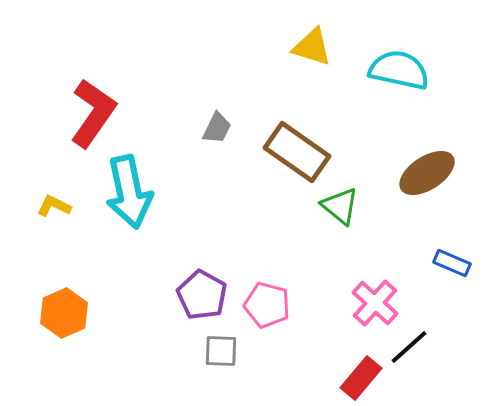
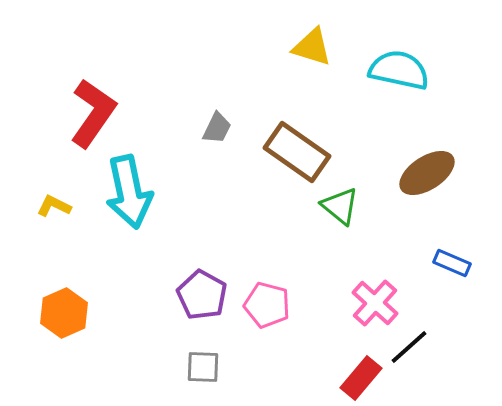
gray square: moved 18 px left, 16 px down
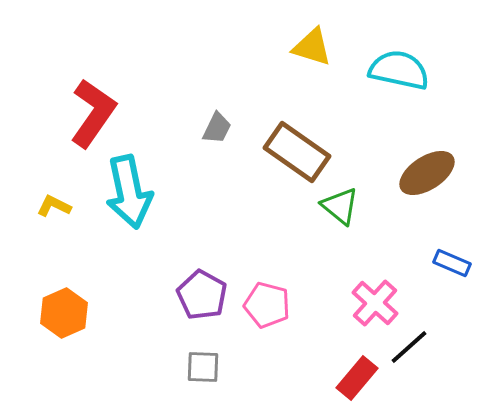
red rectangle: moved 4 px left
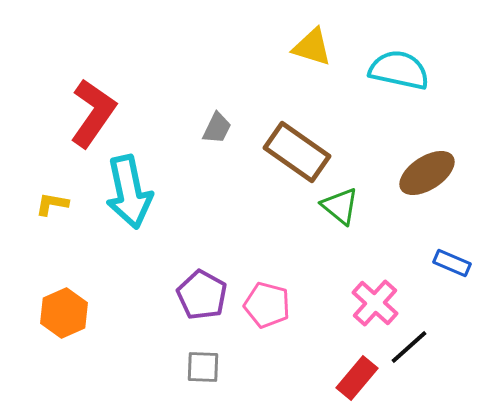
yellow L-shape: moved 2 px left, 2 px up; rotated 16 degrees counterclockwise
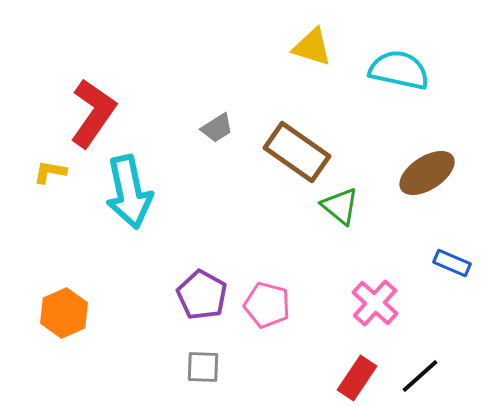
gray trapezoid: rotated 32 degrees clockwise
yellow L-shape: moved 2 px left, 32 px up
black line: moved 11 px right, 29 px down
red rectangle: rotated 6 degrees counterclockwise
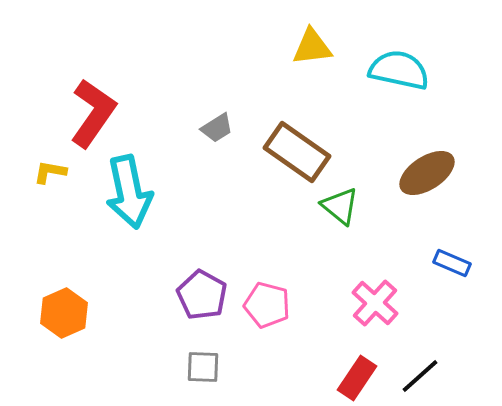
yellow triangle: rotated 24 degrees counterclockwise
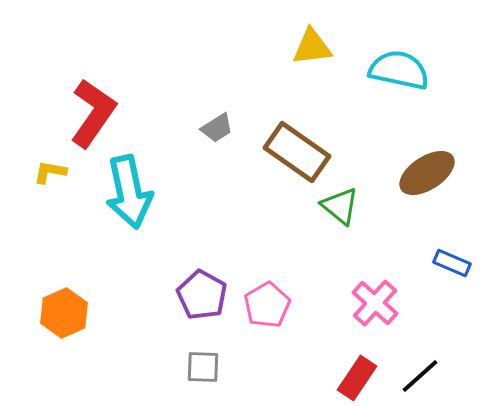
pink pentagon: rotated 27 degrees clockwise
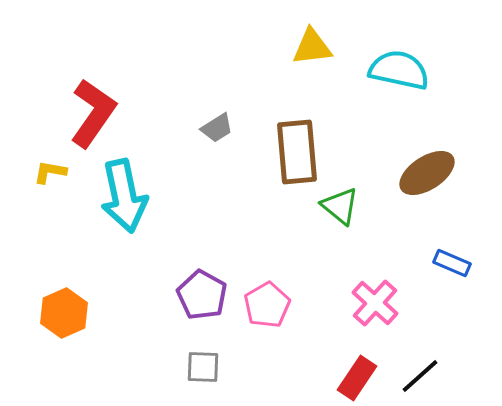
brown rectangle: rotated 50 degrees clockwise
cyan arrow: moved 5 px left, 4 px down
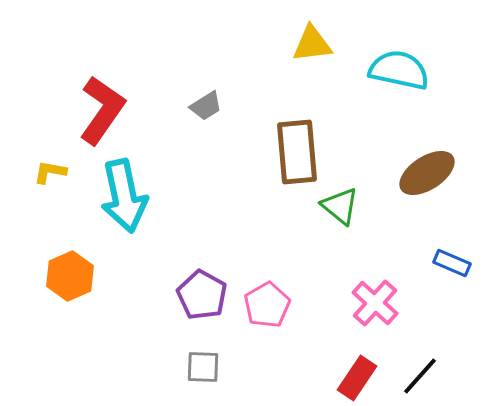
yellow triangle: moved 3 px up
red L-shape: moved 9 px right, 3 px up
gray trapezoid: moved 11 px left, 22 px up
orange hexagon: moved 6 px right, 37 px up
black line: rotated 6 degrees counterclockwise
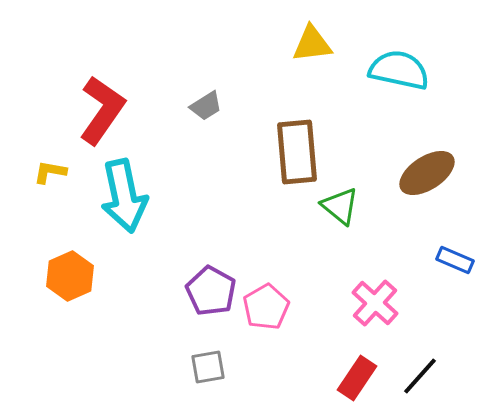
blue rectangle: moved 3 px right, 3 px up
purple pentagon: moved 9 px right, 4 px up
pink pentagon: moved 1 px left, 2 px down
gray square: moved 5 px right; rotated 12 degrees counterclockwise
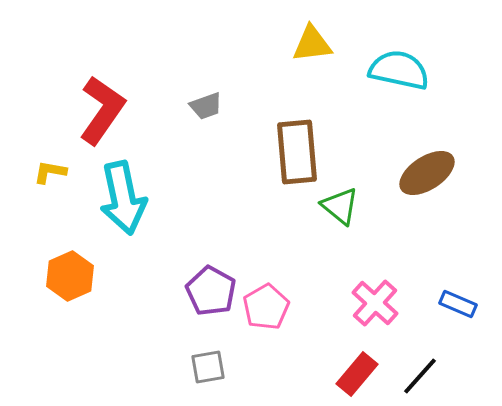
gray trapezoid: rotated 12 degrees clockwise
cyan arrow: moved 1 px left, 2 px down
blue rectangle: moved 3 px right, 44 px down
red rectangle: moved 4 px up; rotated 6 degrees clockwise
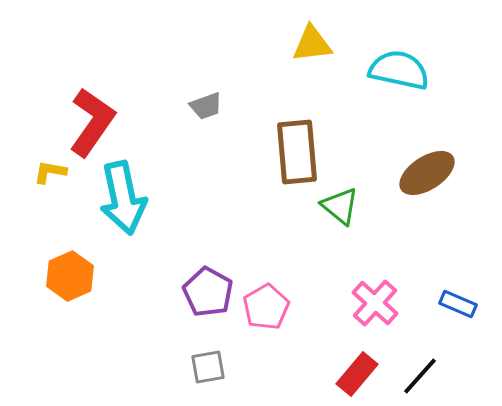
red L-shape: moved 10 px left, 12 px down
purple pentagon: moved 3 px left, 1 px down
